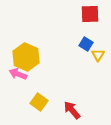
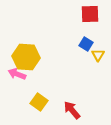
yellow hexagon: rotated 20 degrees counterclockwise
pink arrow: moved 1 px left
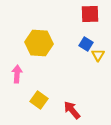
yellow hexagon: moved 13 px right, 14 px up
pink arrow: rotated 72 degrees clockwise
yellow square: moved 2 px up
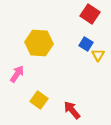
red square: rotated 36 degrees clockwise
pink arrow: rotated 30 degrees clockwise
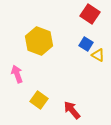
yellow hexagon: moved 2 px up; rotated 16 degrees clockwise
yellow triangle: rotated 32 degrees counterclockwise
pink arrow: rotated 54 degrees counterclockwise
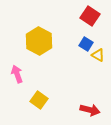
red square: moved 2 px down
yellow hexagon: rotated 8 degrees clockwise
red arrow: moved 18 px right; rotated 144 degrees clockwise
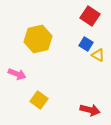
yellow hexagon: moved 1 px left, 2 px up; rotated 20 degrees clockwise
pink arrow: rotated 132 degrees clockwise
